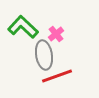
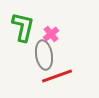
green L-shape: rotated 60 degrees clockwise
pink cross: moved 5 px left
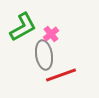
green L-shape: rotated 48 degrees clockwise
red line: moved 4 px right, 1 px up
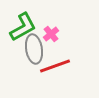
gray ellipse: moved 10 px left, 6 px up
red line: moved 6 px left, 9 px up
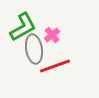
pink cross: moved 1 px right, 1 px down
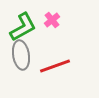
pink cross: moved 15 px up
gray ellipse: moved 13 px left, 6 px down
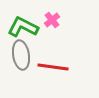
green L-shape: rotated 124 degrees counterclockwise
red line: moved 2 px left, 1 px down; rotated 28 degrees clockwise
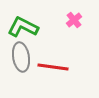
pink cross: moved 22 px right
gray ellipse: moved 2 px down
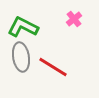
pink cross: moved 1 px up
red line: rotated 24 degrees clockwise
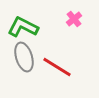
gray ellipse: moved 3 px right; rotated 8 degrees counterclockwise
red line: moved 4 px right
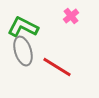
pink cross: moved 3 px left, 3 px up
gray ellipse: moved 1 px left, 6 px up
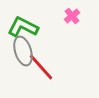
pink cross: moved 1 px right
red line: moved 16 px left; rotated 16 degrees clockwise
